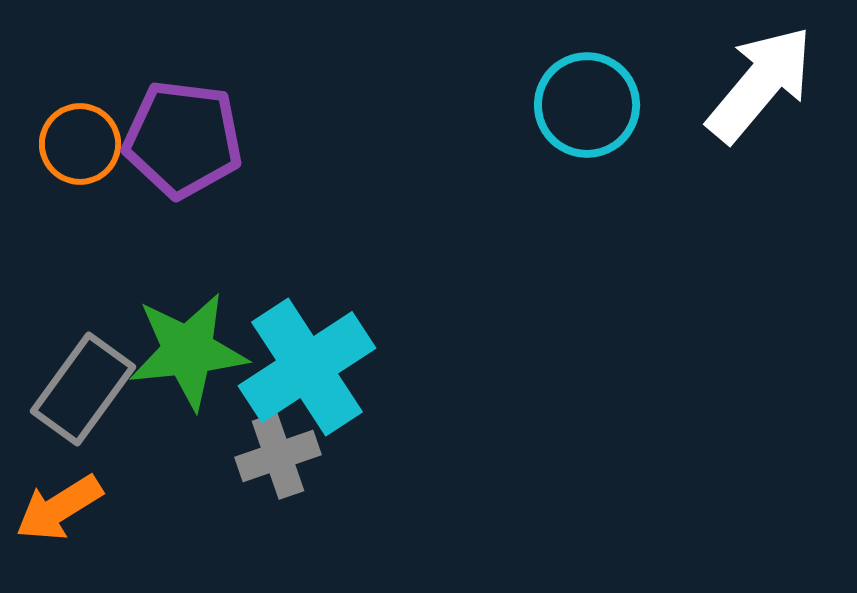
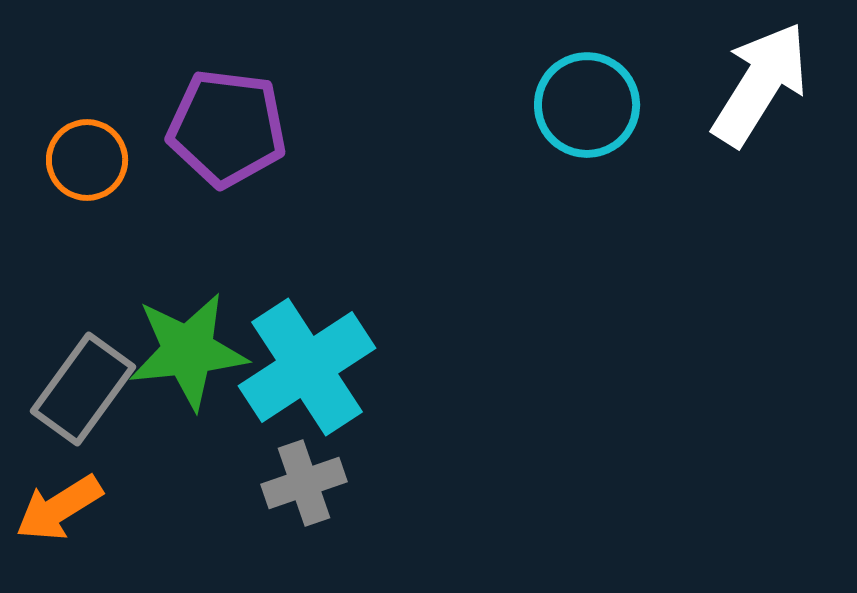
white arrow: rotated 8 degrees counterclockwise
purple pentagon: moved 44 px right, 11 px up
orange circle: moved 7 px right, 16 px down
gray cross: moved 26 px right, 27 px down
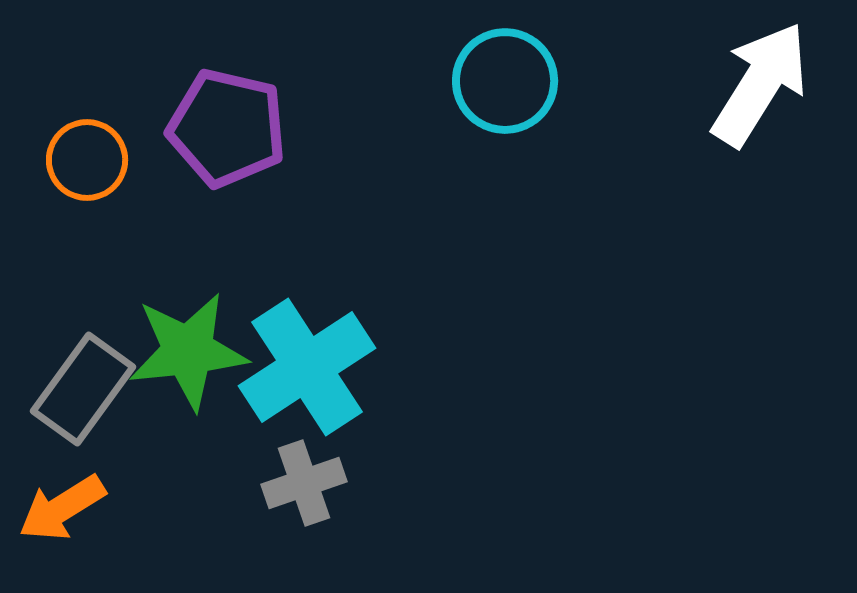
cyan circle: moved 82 px left, 24 px up
purple pentagon: rotated 6 degrees clockwise
orange arrow: moved 3 px right
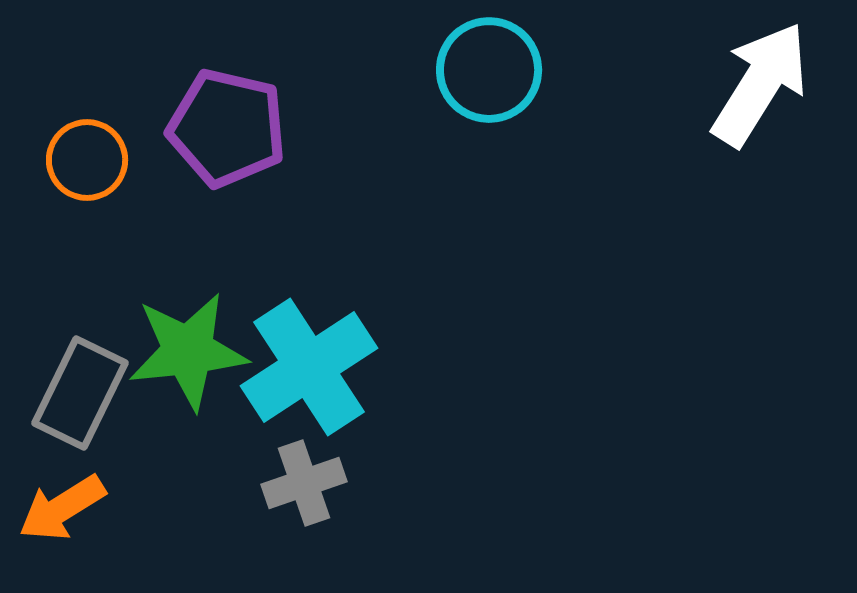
cyan circle: moved 16 px left, 11 px up
cyan cross: moved 2 px right
gray rectangle: moved 3 px left, 4 px down; rotated 10 degrees counterclockwise
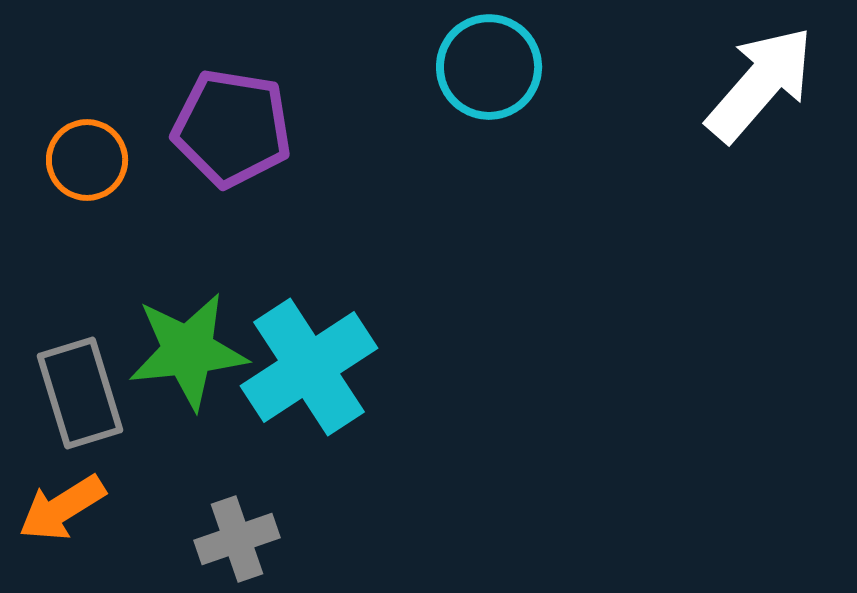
cyan circle: moved 3 px up
white arrow: rotated 9 degrees clockwise
purple pentagon: moved 5 px right; rotated 4 degrees counterclockwise
gray rectangle: rotated 43 degrees counterclockwise
gray cross: moved 67 px left, 56 px down
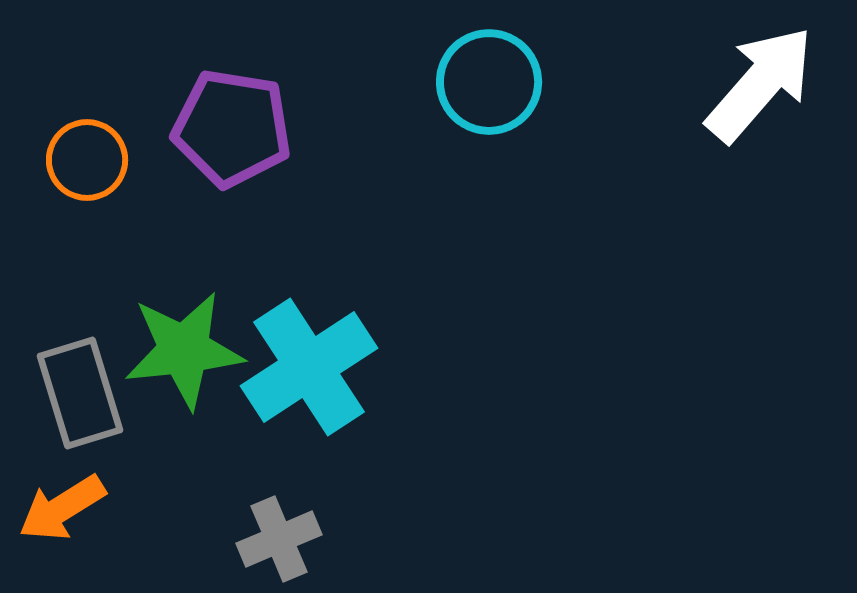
cyan circle: moved 15 px down
green star: moved 4 px left, 1 px up
gray cross: moved 42 px right; rotated 4 degrees counterclockwise
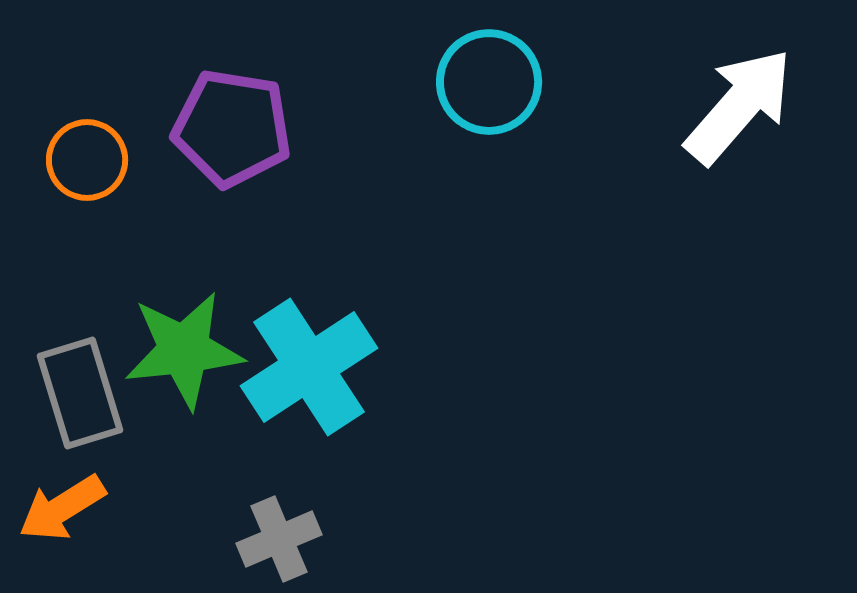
white arrow: moved 21 px left, 22 px down
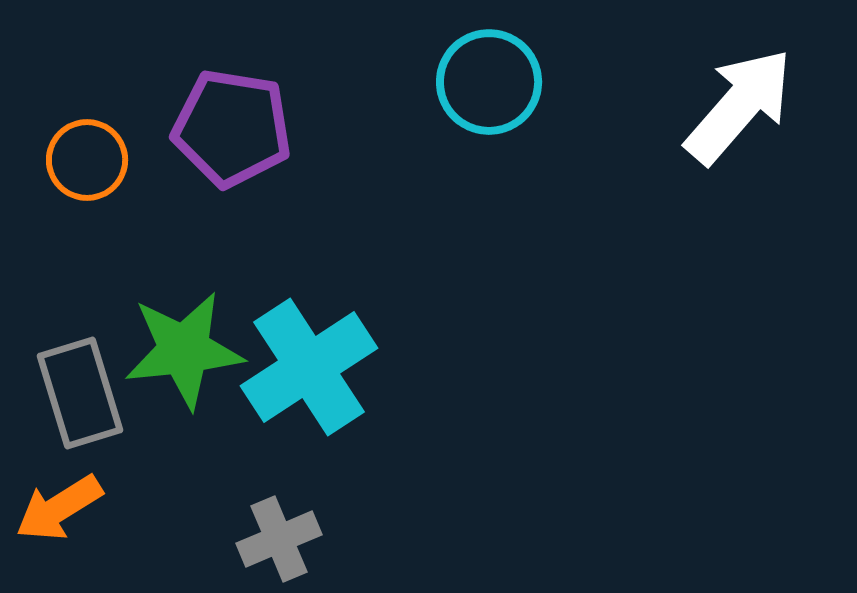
orange arrow: moved 3 px left
